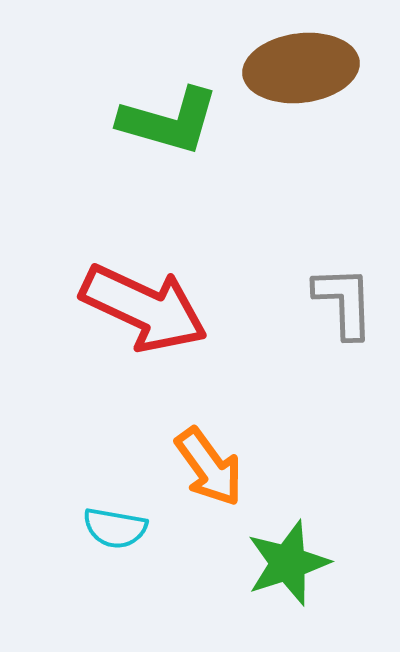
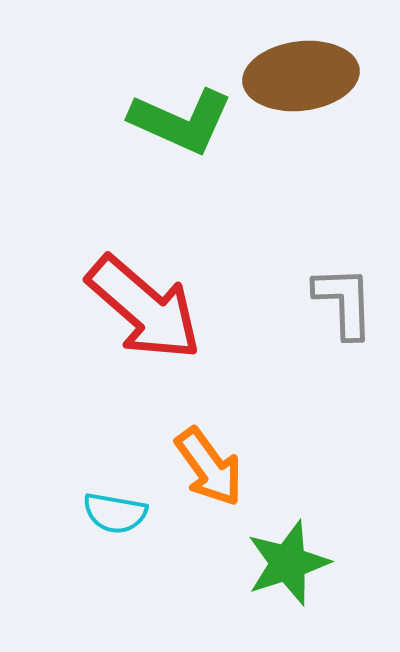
brown ellipse: moved 8 px down
green L-shape: moved 12 px right; rotated 8 degrees clockwise
red arrow: rotated 16 degrees clockwise
cyan semicircle: moved 15 px up
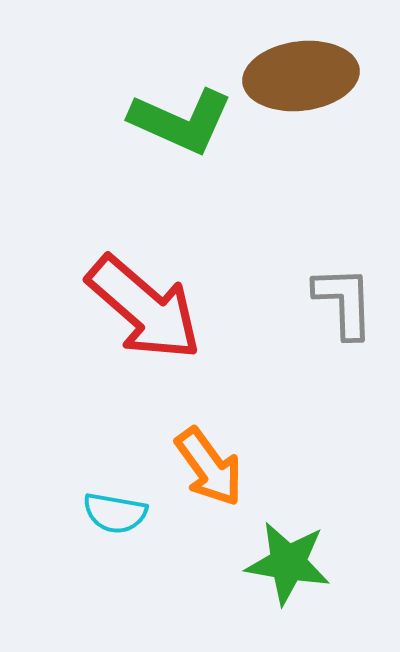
green star: rotated 28 degrees clockwise
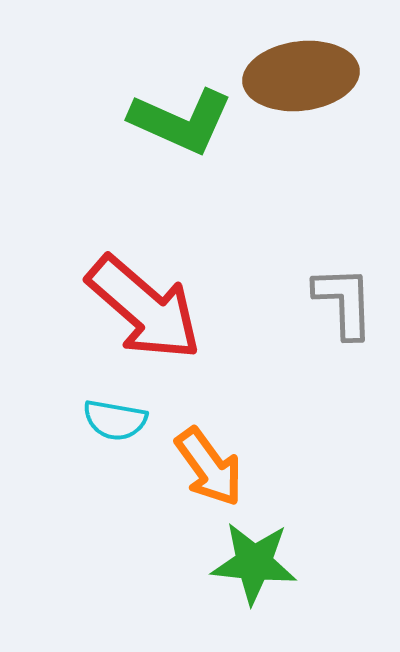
cyan semicircle: moved 93 px up
green star: moved 34 px left; rotated 4 degrees counterclockwise
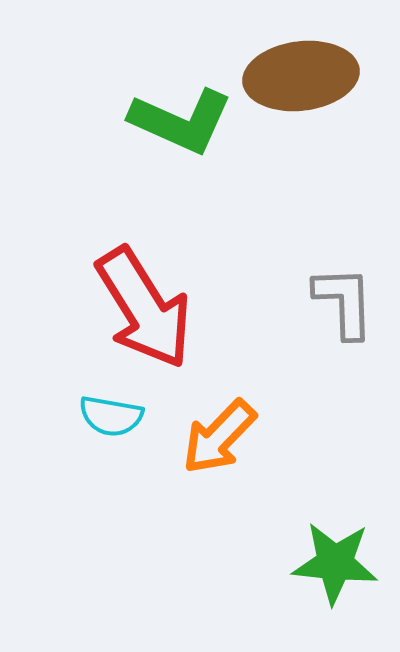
red arrow: rotated 17 degrees clockwise
cyan semicircle: moved 4 px left, 4 px up
orange arrow: moved 10 px right, 30 px up; rotated 80 degrees clockwise
green star: moved 81 px right
